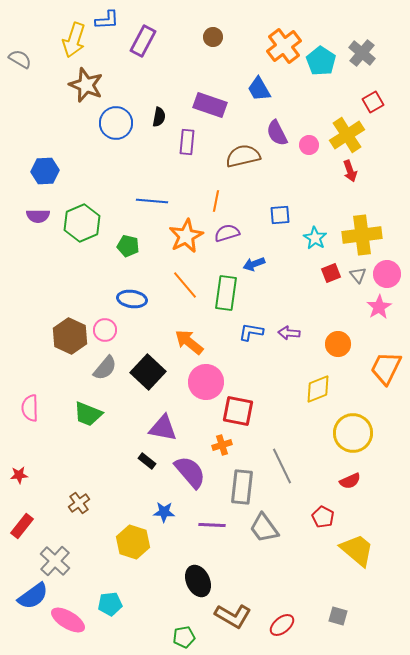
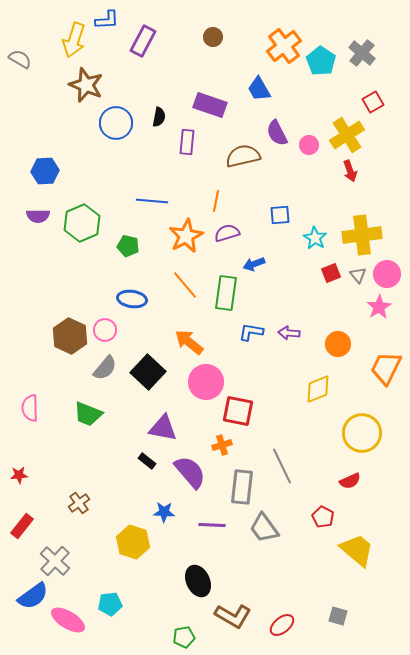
yellow circle at (353, 433): moved 9 px right
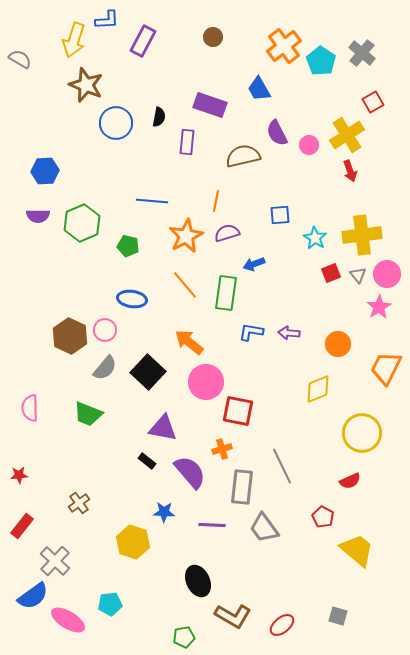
orange cross at (222, 445): moved 4 px down
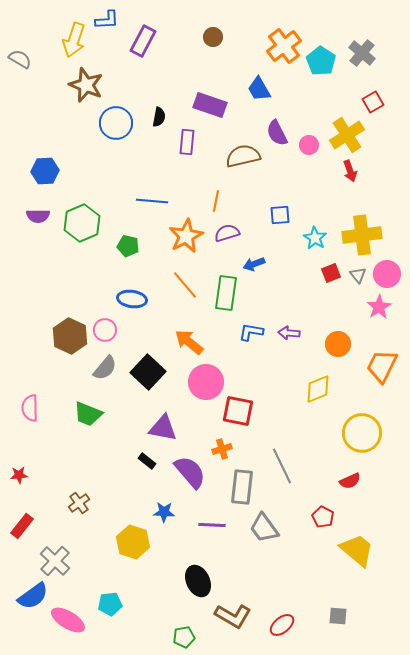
orange trapezoid at (386, 368): moved 4 px left, 2 px up
gray square at (338, 616): rotated 12 degrees counterclockwise
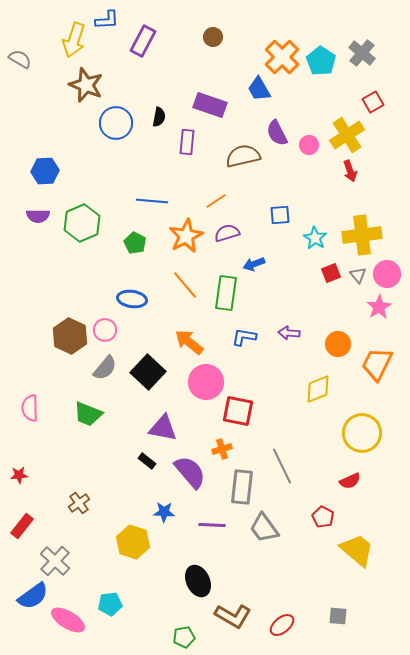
orange cross at (284, 46): moved 2 px left, 11 px down; rotated 8 degrees counterclockwise
orange line at (216, 201): rotated 45 degrees clockwise
green pentagon at (128, 246): moved 7 px right, 3 px up; rotated 15 degrees clockwise
blue L-shape at (251, 332): moved 7 px left, 5 px down
orange trapezoid at (382, 366): moved 5 px left, 2 px up
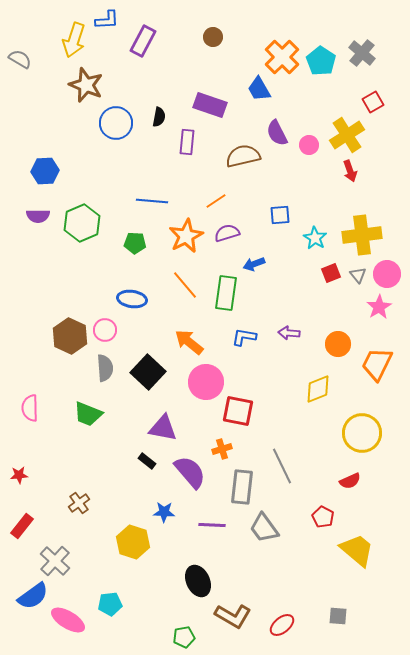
green pentagon at (135, 243): rotated 25 degrees counterclockwise
gray semicircle at (105, 368): rotated 44 degrees counterclockwise
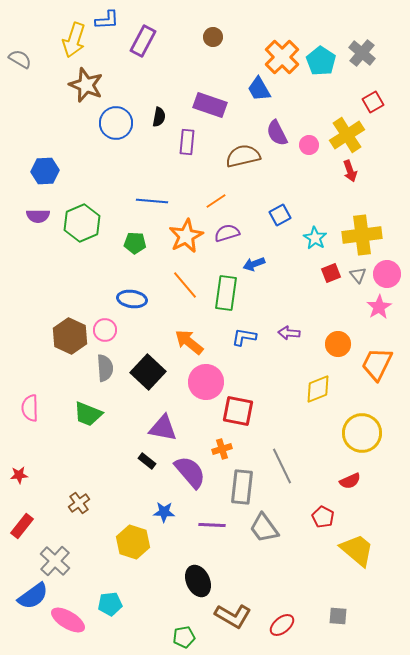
blue square at (280, 215): rotated 25 degrees counterclockwise
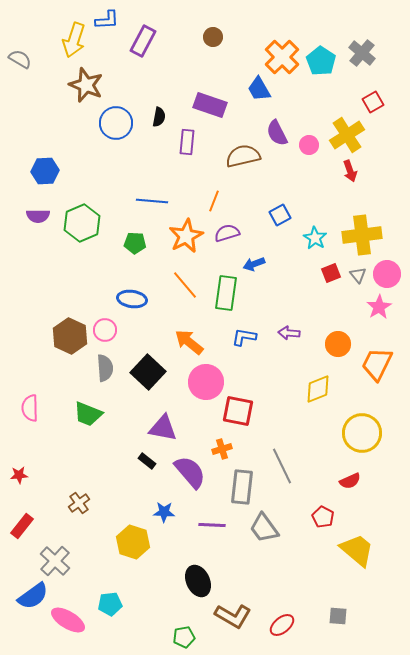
orange line at (216, 201): moved 2 px left; rotated 35 degrees counterclockwise
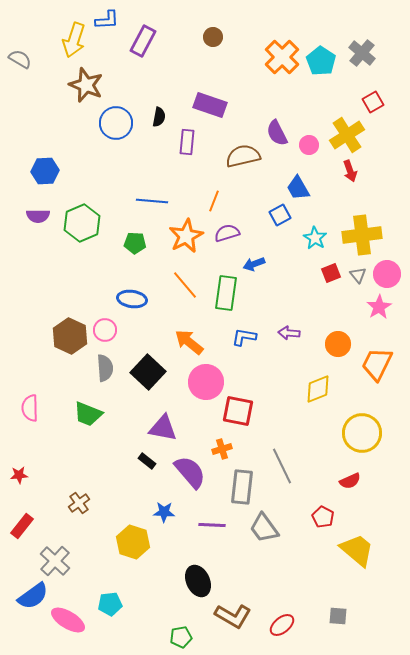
blue trapezoid at (259, 89): moved 39 px right, 99 px down
green pentagon at (184, 637): moved 3 px left
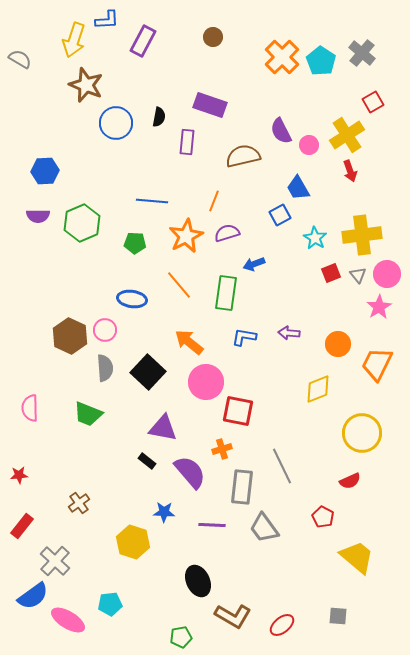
purple semicircle at (277, 133): moved 4 px right, 2 px up
orange line at (185, 285): moved 6 px left
yellow trapezoid at (357, 550): moved 7 px down
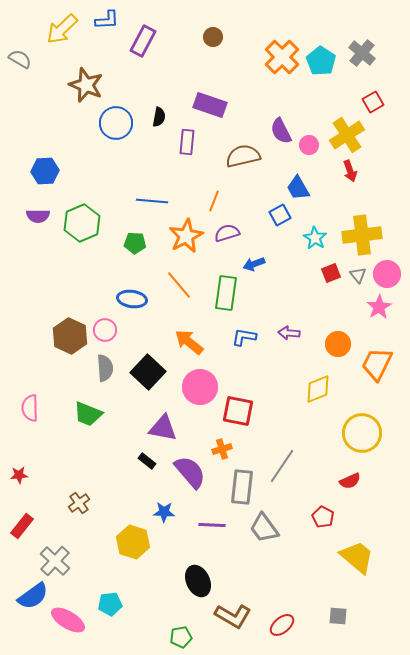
yellow arrow at (74, 40): moved 12 px left, 11 px up; rotated 28 degrees clockwise
pink circle at (206, 382): moved 6 px left, 5 px down
gray line at (282, 466): rotated 60 degrees clockwise
